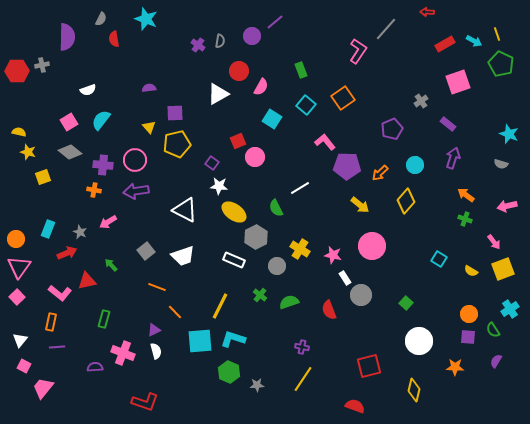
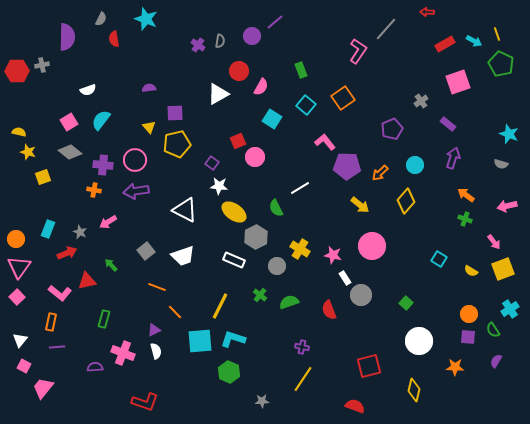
gray star at (257, 385): moved 5 px right, 16 px down
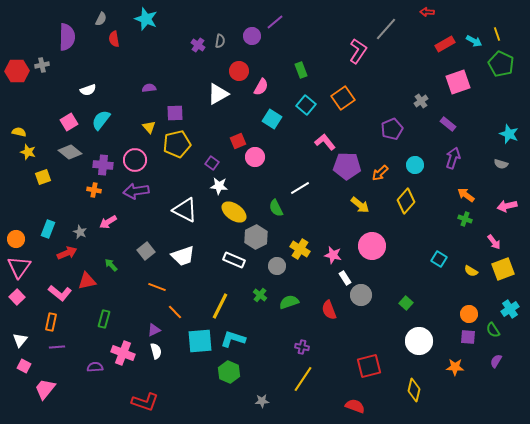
pink trapezoid at (43, 388): moved 2 px right, 1 px down
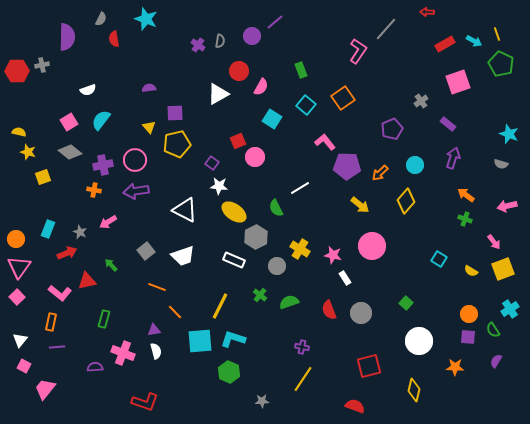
purple cross at (103, 165): rotated 18 degrees counterclockwise
gray circle at (361, 295): moved 18 px down
purple triangle at (154, 330): rotated 16 degrees clockwise
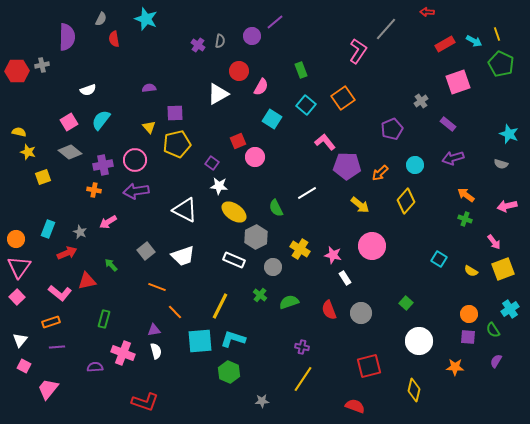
purple arrow at (453, 158): rotated 125 degrees counterclockwise
white line at (300, 188): moved 7 px right, 5 px down
gray circle at (277, 266): moved 4 px left, 1 px down
orange rectangle at (51, 322): rotated 60 degrees clockwise
pink trapezoid at (45, 389): moved 3 px right
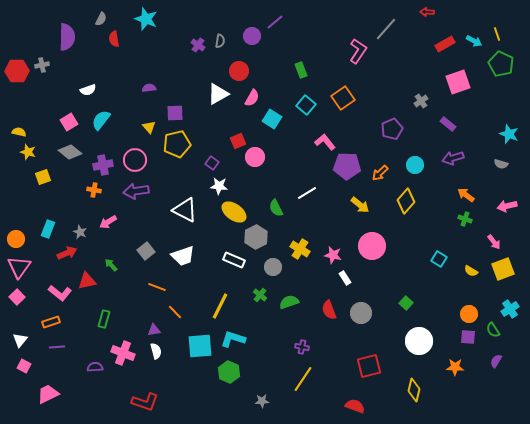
pink semicircle at (261, 87): moved 9 px left, 11 px down
cyan square at (200, 341): moved 5 px down
pink trapezoid at (48, 389): moved 5 px down; rotated 25 degrees clockwise
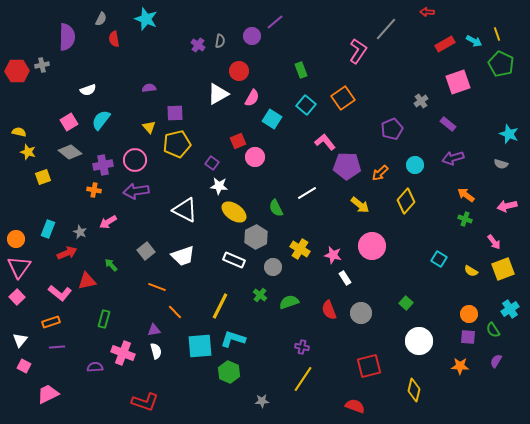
orange star at (455, 367): moved 5 px right, 1 px up
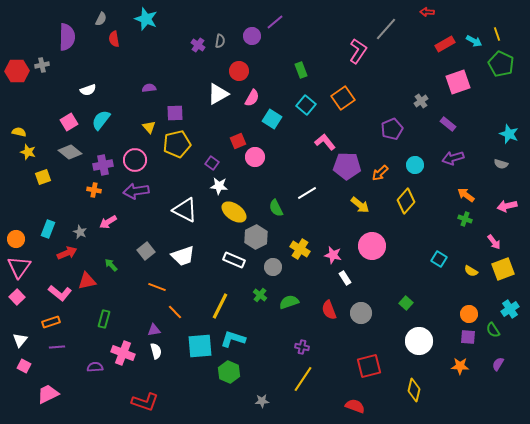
purple semicircle at (496, 361): moved 2 px right, 3 px down
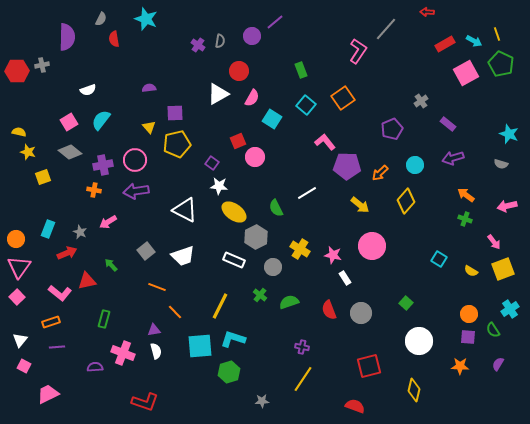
pink square at (458, 82): moved 8 px right, 9 px up; rotated 10 degrees counterclockwise
green hexagon at (229, 372): rotated 20 degrees clockwise
